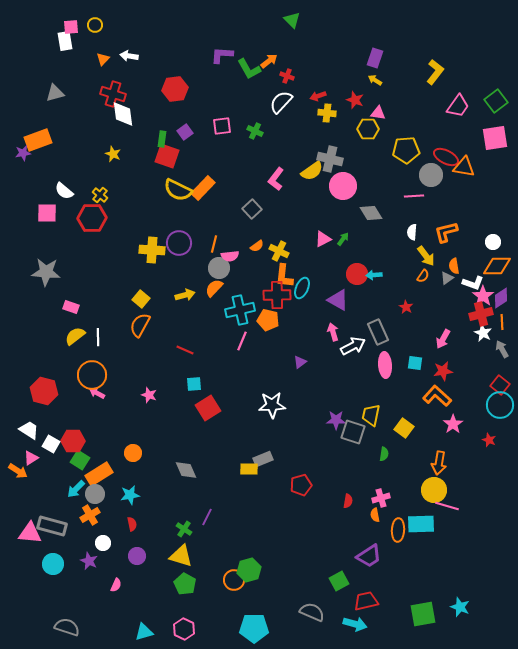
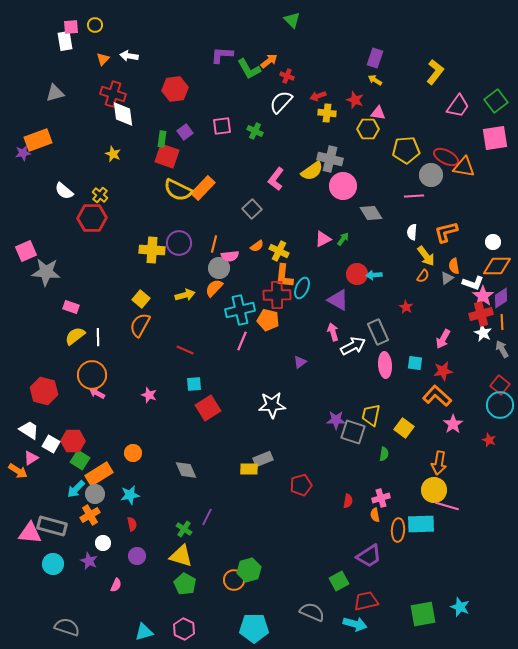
pink square at (47, 213): moved 21 px left, 38 px down; rotated 25 degrees counterclockwise
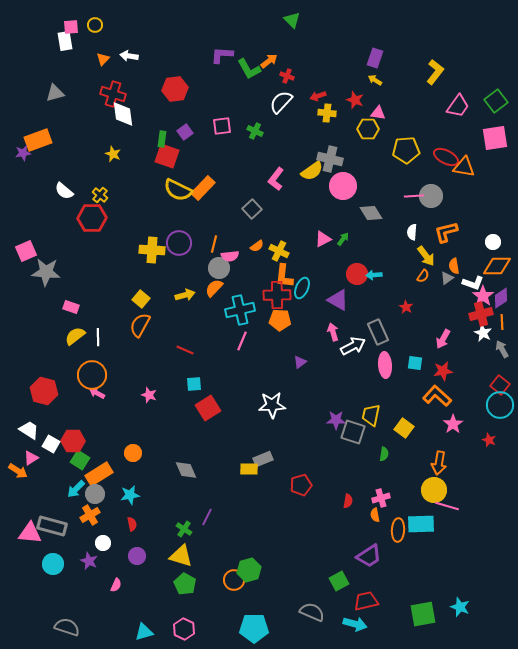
gray circle at (431, 175): moved 21 px down
orange pentagon at (268, 320): moved 12 px right; rotated 10 degrees counterclockwise
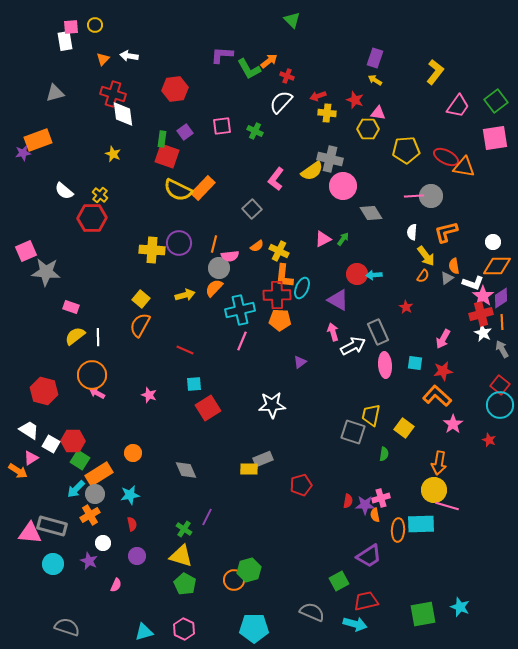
purple star at (336, 420): moved 29 px right, 85 px down
